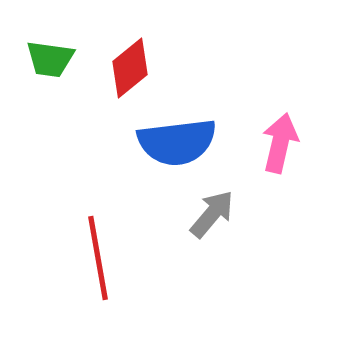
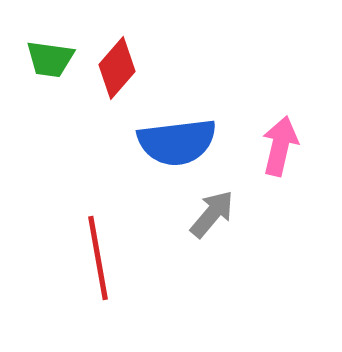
red diamond: moved 13 px left; rotated 10 degrees counterclockwise
pink arrow: moved 3 px down
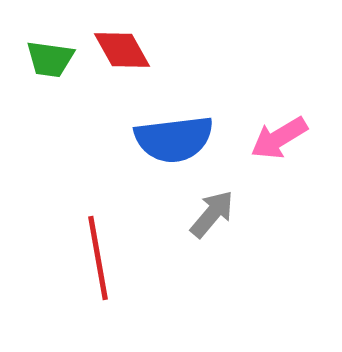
red diamond: moved 5 px right, 18 px up; rotated 70 degrees counterclockwise
blue semicircle: moved 3 px left, 3 px up
pink arrow: moved 1 px left, 8 px up; rotated 134 degrees counterclockwise
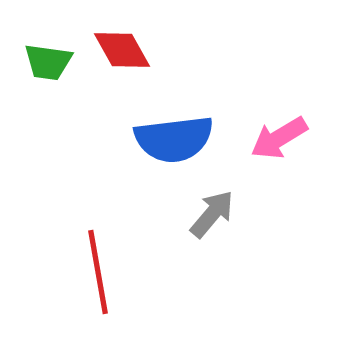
green trapezoid: moved 2 px left, 3 px down
red line: moved 14 px down
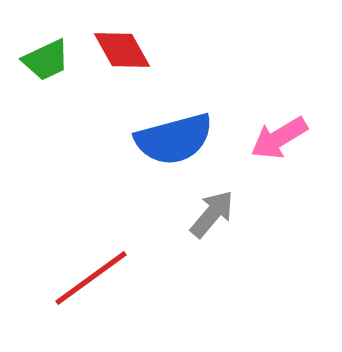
green trapezoid: moved 2 px left, 2 px up; rotated 33 degrees counterclockwise
blue semicircle: rotated 8 degrees counterclockwise
red line: moved 7 px left, 6 px down; rotated 64 degrees clockwise
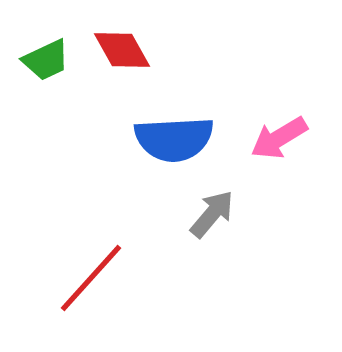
blue semicircle: rotated 12 degrees clockwise
red line: rotated 12 degrees counterclockwise
